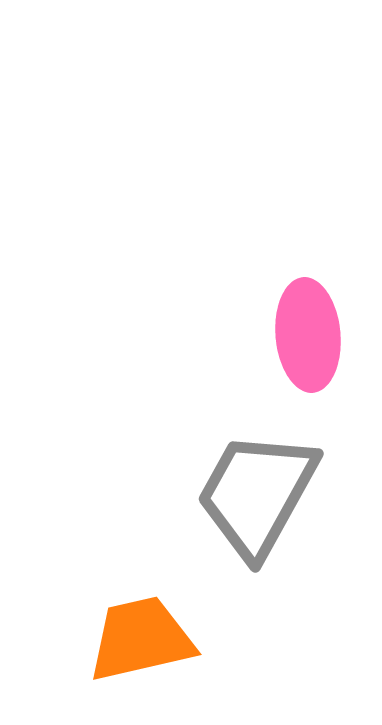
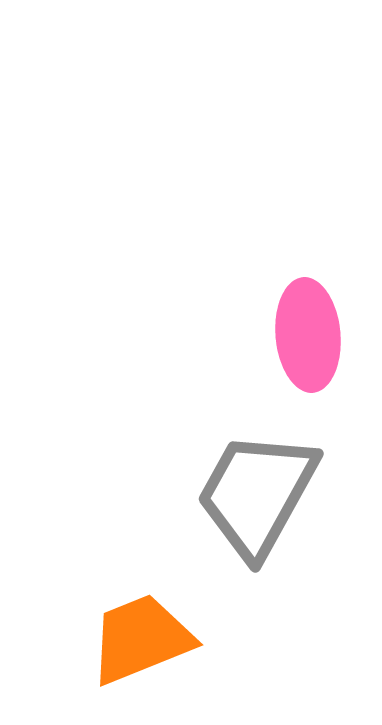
orange trapezoid: rotated 9 degrees counterclockwise
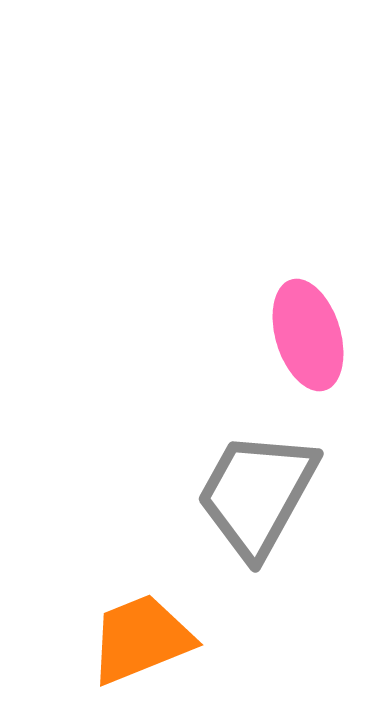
pink ellipse: rotated 12 degrees counterclockwise
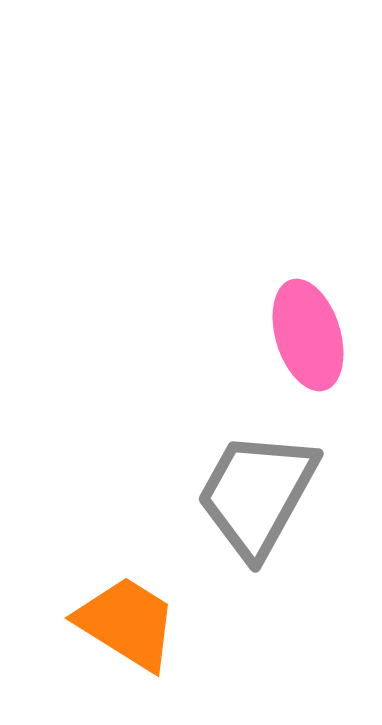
orange trapezoid: moved 14 px left, 16 px up; rotated 54 degrees clockwise
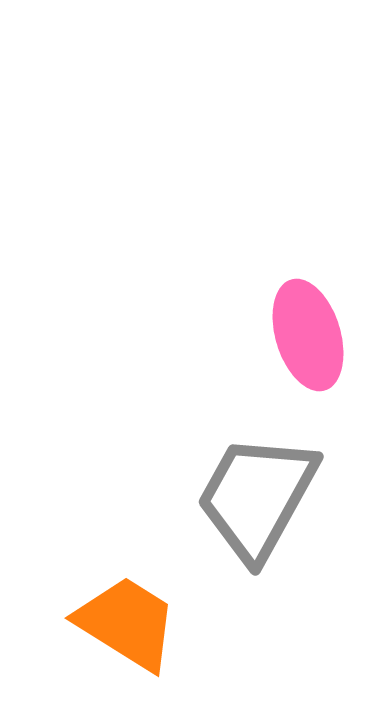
gray trapezoid: moved 3 px down
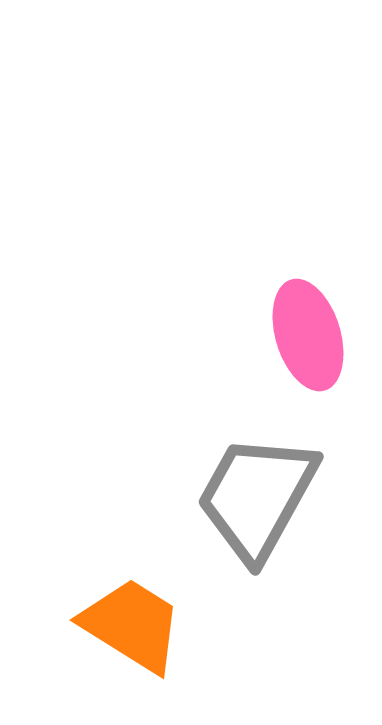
orange trapezoid: moved 5 px right, 2 px down
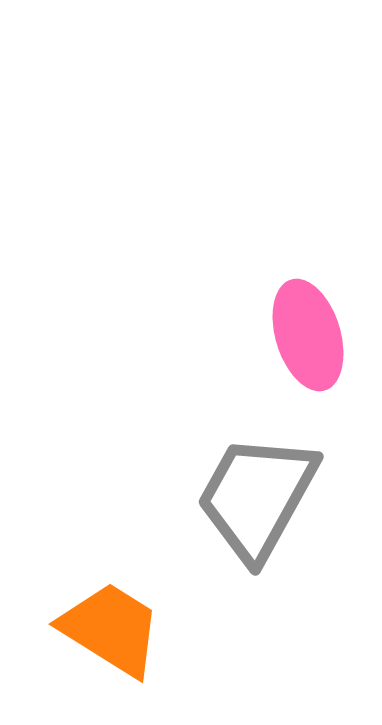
orange trapezoid: moved 21 px left, 4 px down
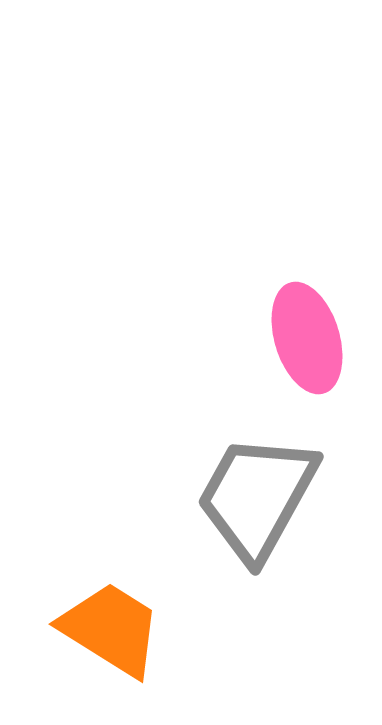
pink ellipse: moved 1 px left, 3 px down
